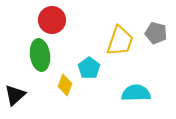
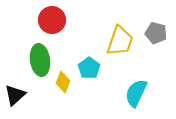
green ellipse: moved 5 px down
yellow diamond: moved 2 px left, 3 px up
cyan semicircle: rotated 64 degrees counterclockwise
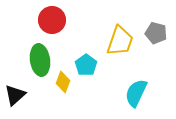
cyan pentagon: moved 3 px left, 3 px up
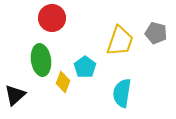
red circle: moved 2 px up
green ellipse: moved 1 px right
cyan pentagon: moved 1 px left, 2 px down
cyan semicircle: moved 14 px left; rotated 16 degrees counterclockwise
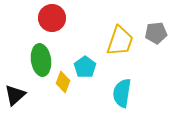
gray pentagon: rotated 20 degrees counterclockwise
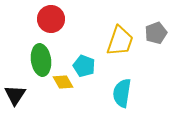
red circle: moved 1 px left, 1 px down
gray pentagon: rotated 15 degrees counterclockwise
cyan pentagon: moved 1 px left, 1 px up; rotated 15 degrees counterclockwise
yellow diamond: rotated 50 degrees counterclockwise
black triangle: rotated 15 degrees counterclockwise
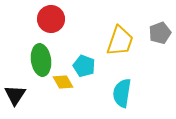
gray pentagon: moved 4 px right
